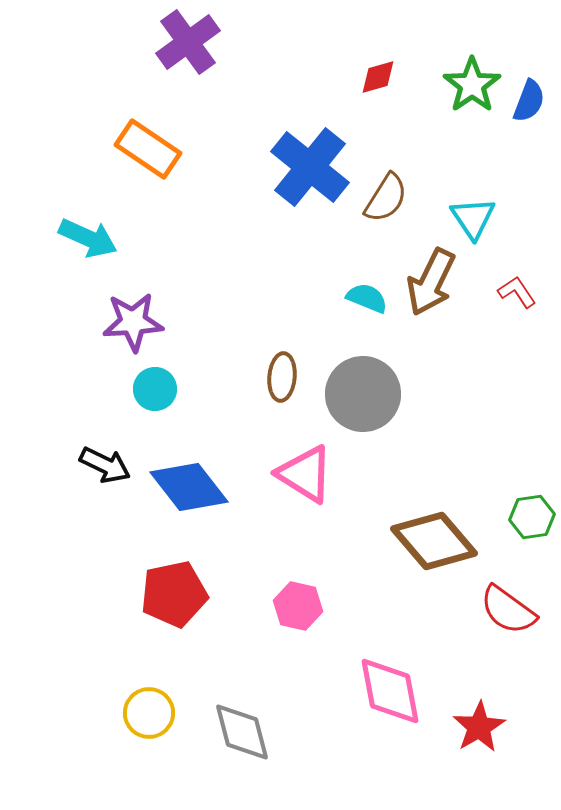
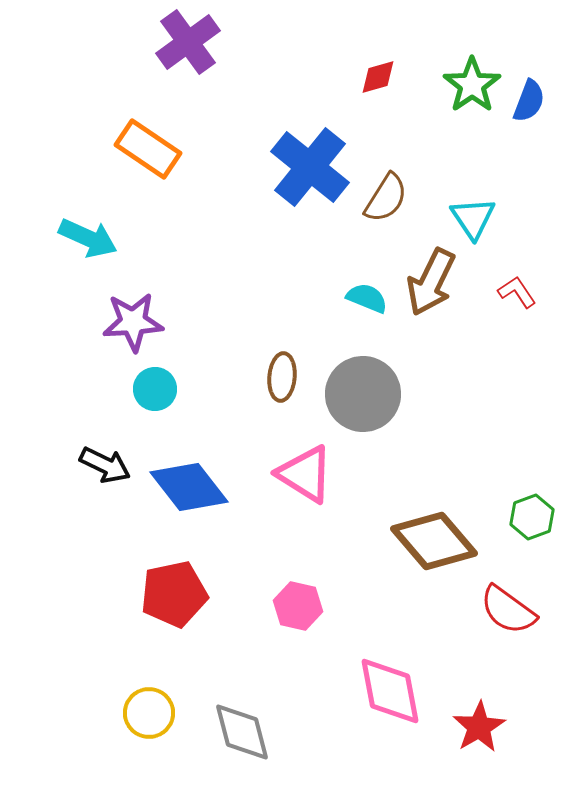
green hexagon: rotated 12 degrees counterclockwise
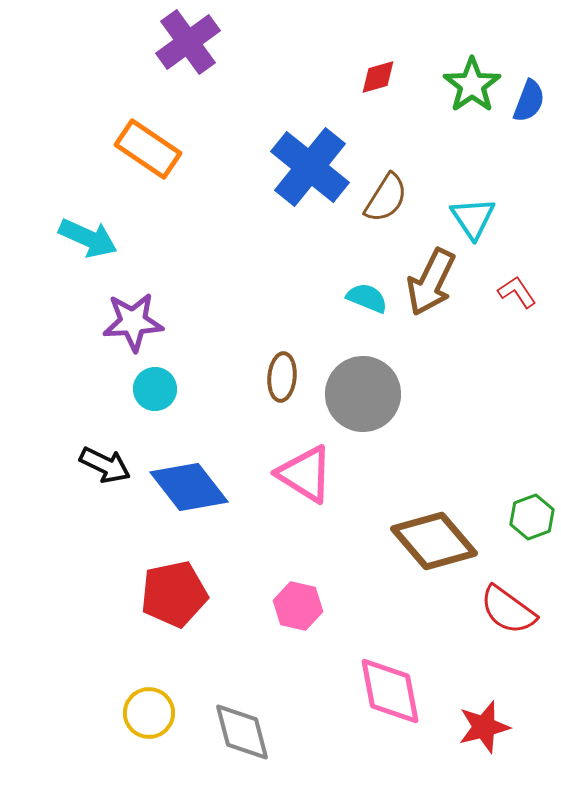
red star: moved 5 px right; rotated 16 degrees clockwise
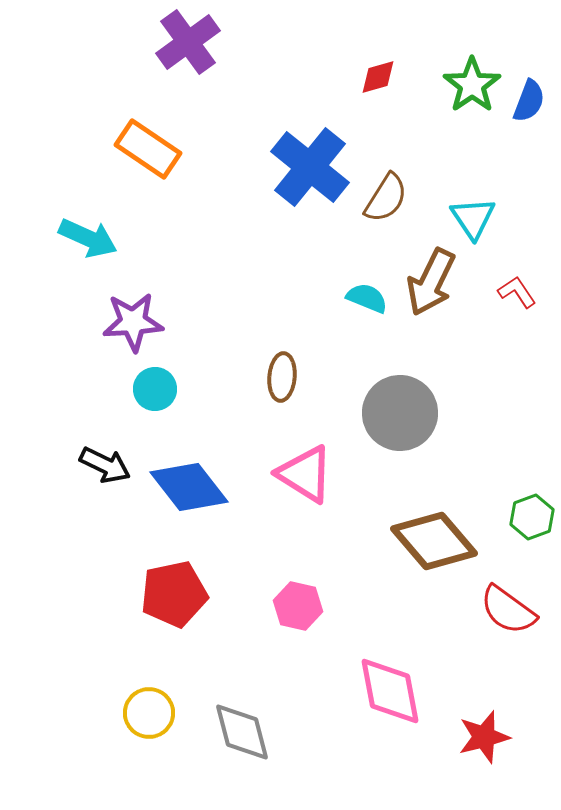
gray circle: moved 37 px right, 19 px down
red star: moved 10 px down
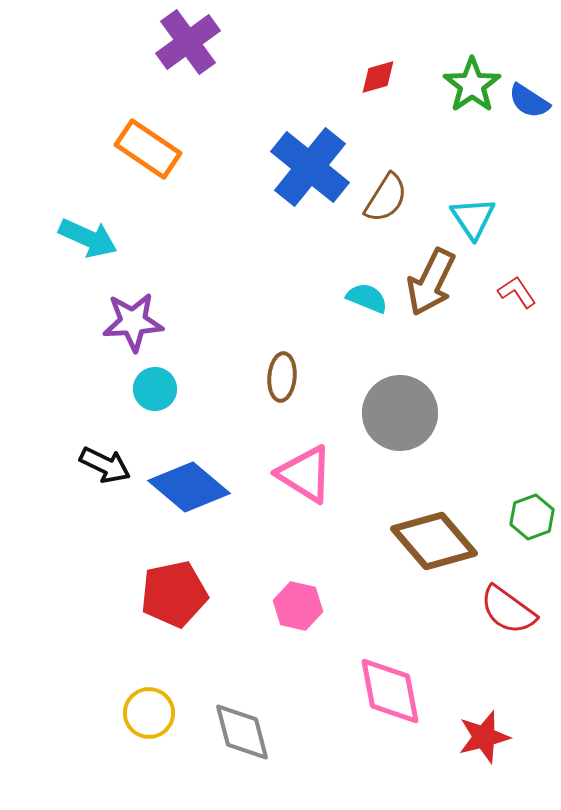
blue semicircle: rotated 102 degrees clockwise
blue diamond: rotated 12 degrees counterclockwise
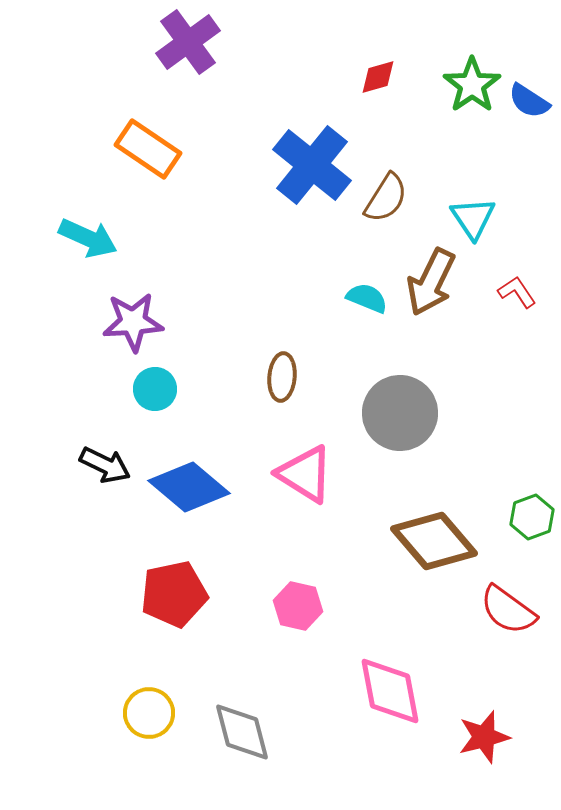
blue cross: moved 2 px right, 2 px up
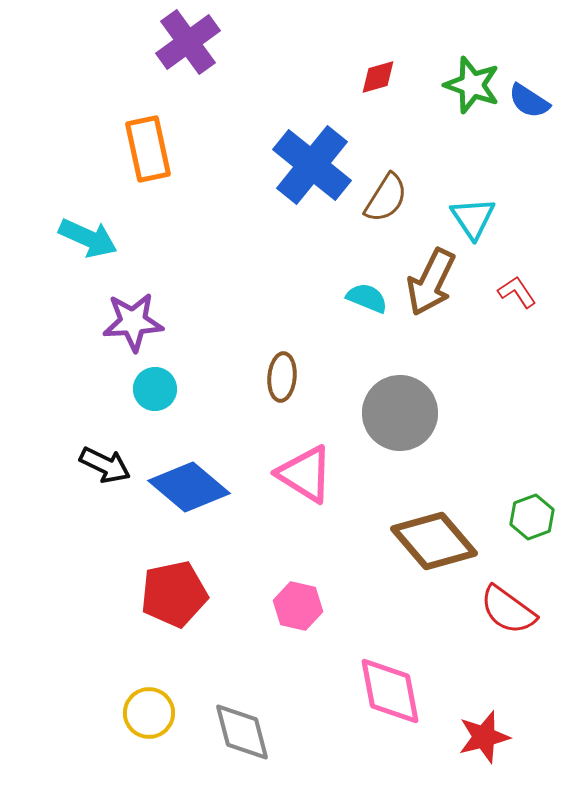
green star: rotated 18 degrees counterclockwise
orange rectangle: rotated 44 degrees clockwise
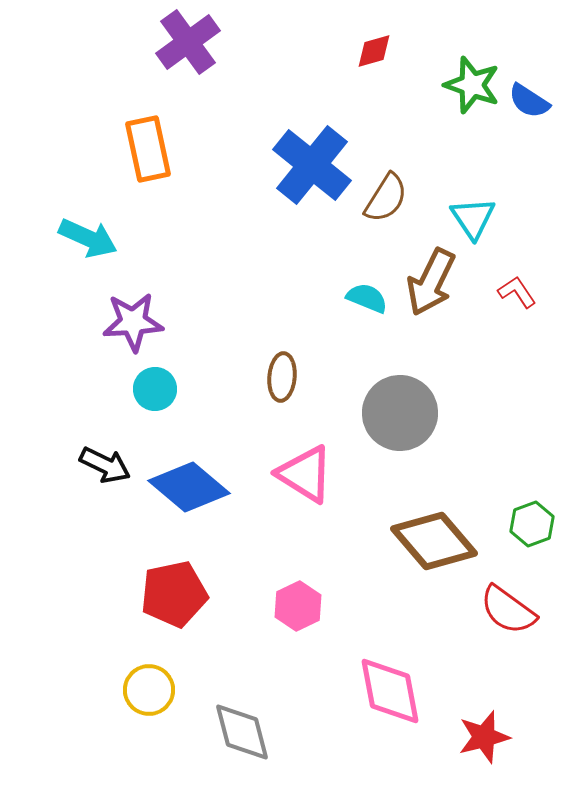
red diamond: moved 4 px left, 26 px up
green hexagon: moved 7 px down
pink hexagon: rotated 21 degrees clockwise
yellow circle: moved 23 px up
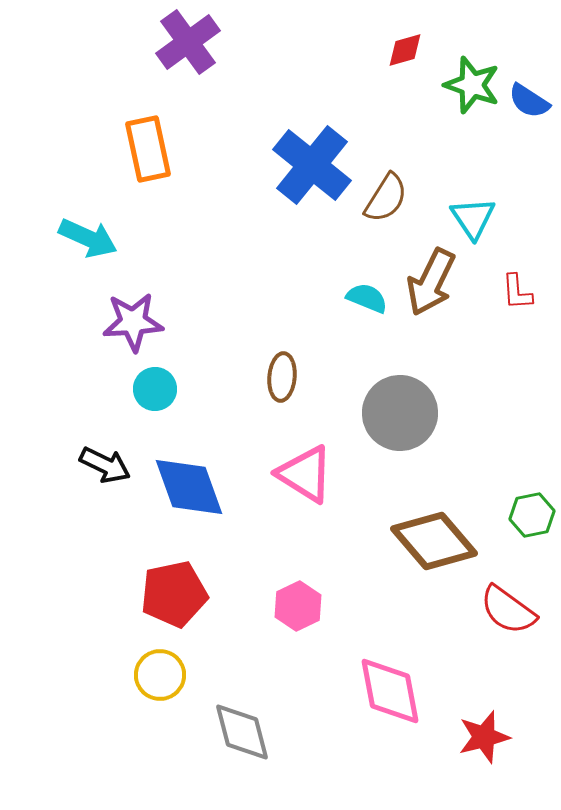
red diamond: moved 31 px right, 1 px up
red L-shape: rotated 150 degrees counterclockwise
blue diamond: rotated 30 degrees clockwise
green hexagon: moved 9 px up; rotated 9 degrees clockwise
yellow circle: moved 11 px right, 15 px up
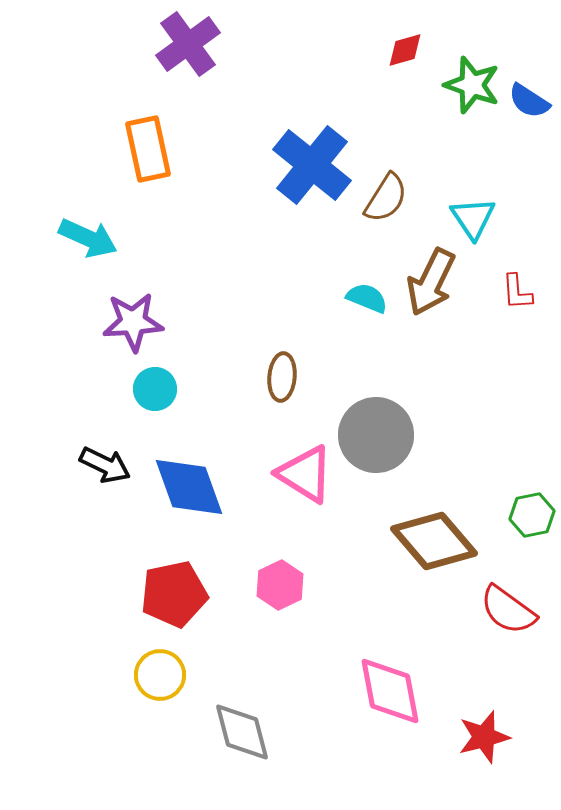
purple cross: moved 2 px down
gray circle: moved 24 px left, 22 px down
pink hexagon: moved 18 px left, 21 px up
